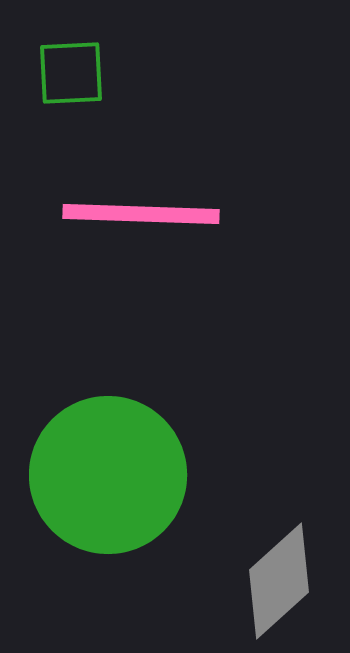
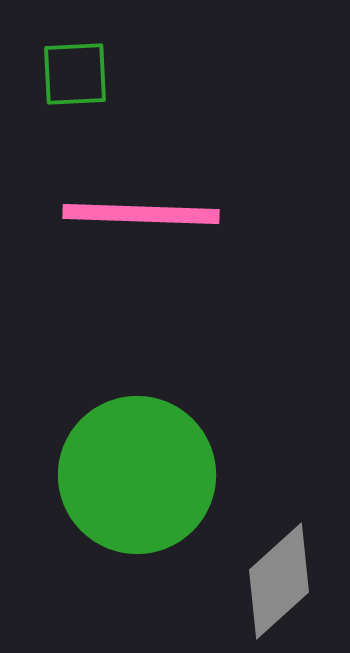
green square: moved 4 px right, 1 px down
green circle: moved 29 px right
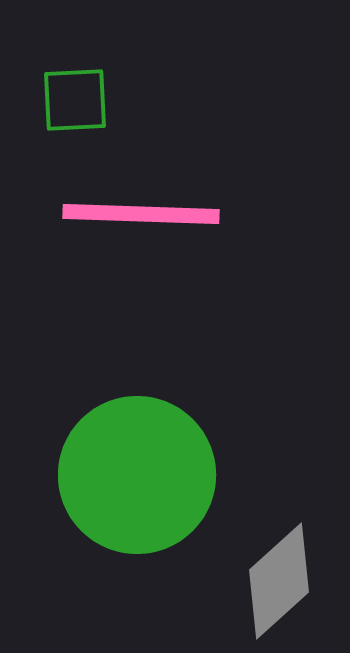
green square: moved 26 px down
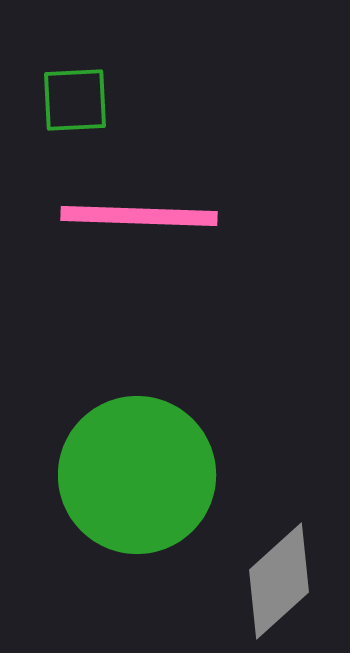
pink line: moved 2 px left, 2 px down
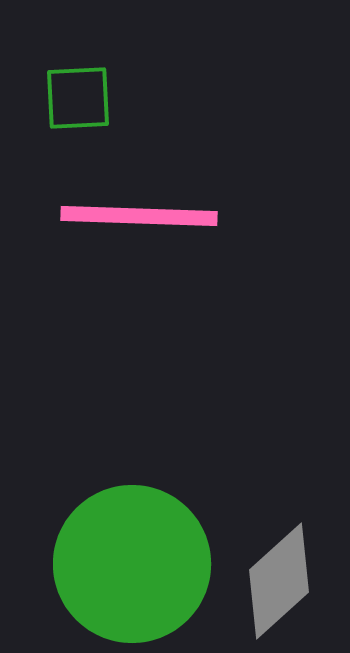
green square: moved 3 px right, 2 px up
green circle: moved 5 px left, 89 px down
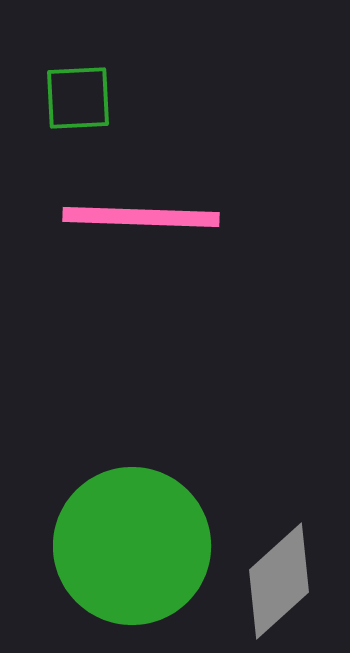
pink line: moved 2 px right, 1 px down
green circle: moved 18 px up
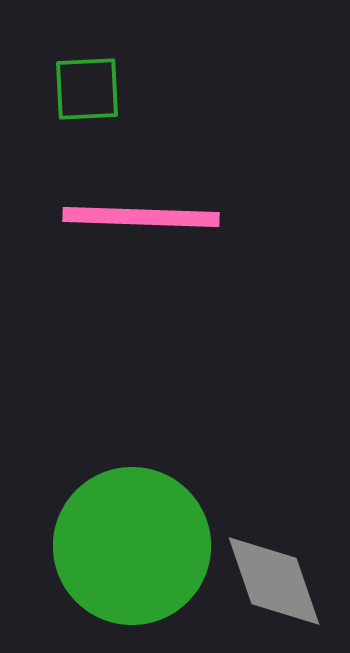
green square: moved 9 px right, 9 px up
gray diamond: moved 5 px left; rotated 67 degrees counterclockwise
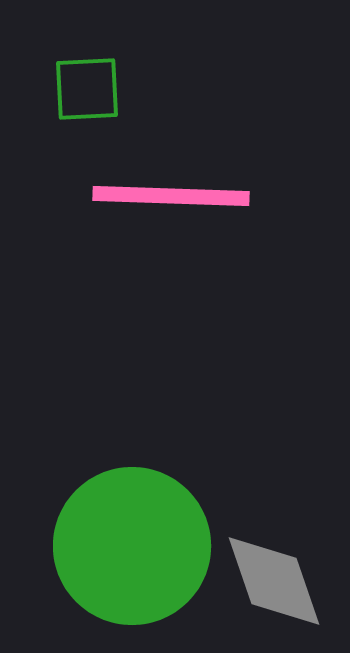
pink line: moved 30 px right, 21 px up
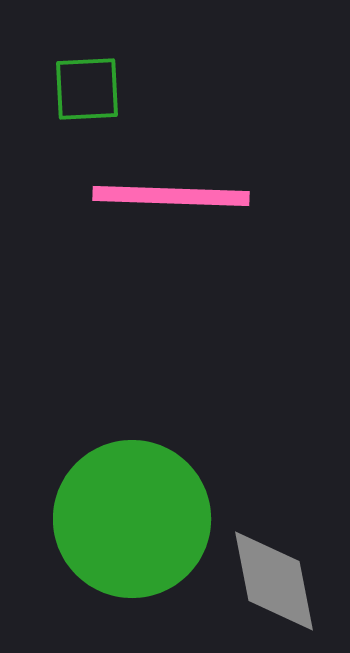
green circle: moved 27 px up
gray diamond: rotated 8 degrees clockwise
